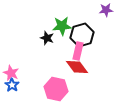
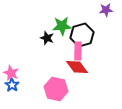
pink rectangle: rotated 12 degrees counterclockwise
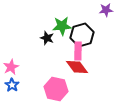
pink star: moved 6 px up; rotated 21 degrees clockwise
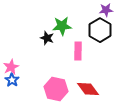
black hexagon: moved 18 px right, 5 px up; rotated 15 degrees counterclockwise
red diamond: moved 11 px right, 22 px down
blue star: moved 5 px up
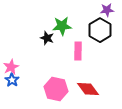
purple star: moved 1 px right
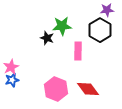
blue star: rotated 24 degrees clockwise
pink hexagon: rotated 10 degrees clockwise
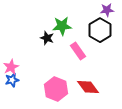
pink rectangle: rotated 36 degrees counterclockwise
red diamond: moved 2 px up
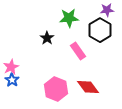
green star: moved 7 px right, 8 px up
black star: rotated 16 degrees clockwise
blue star: rotated 24 degrees counterclockwise
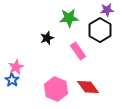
black star: rotated 16 degrees clockwise
pink star: moved 5 px right
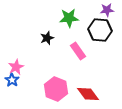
black hexagon: rotated 25 degrees counterclockwise
red diamond: moved 7 px down
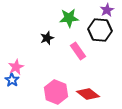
purple star: rotated 24 degrees counterclockwise
pink hexagon: moved 3 px down
red diamond: rotated 15 degrees counterclockwise
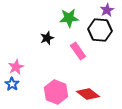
blue star: moved 4 px down
